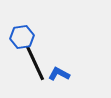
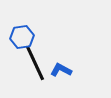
blue L-shape: moved 2 px right, 4 px up
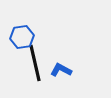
black line: rotated 12 degrees clockwise
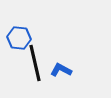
blue hexagon: moved 3 px left, 1 px down; rotated 15 degrees clockwise
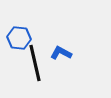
blue L-shape: moved 17 px up
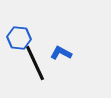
black line: rotated 12 degrees counterclockwise
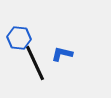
blue L-shape: moved 1 px right, 1 px down; rotated 15 degrees counterclockwise
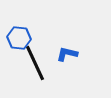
blue L-shape: moved 5 px right
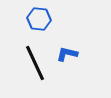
blue hexagon: moved 20 px right, 19 px up
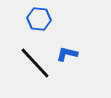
black line: rotated 18 degrees counterclockwise
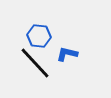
blue hexagon: moved 17 px down
